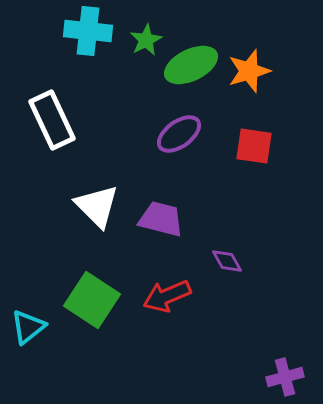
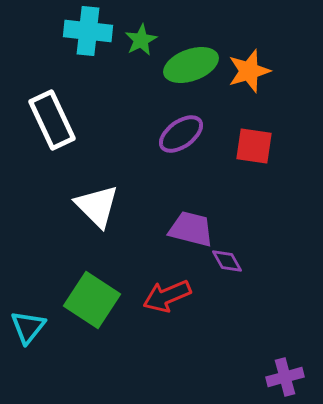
green star: moved 5 px left
green ellipse: rotated 6 degrees clockwise
purple ellipse: moved 2 px right
purple trapezoid: moved 30 px right, 10 px down
cyan triangle: rotated 12 degrees counterclockwise
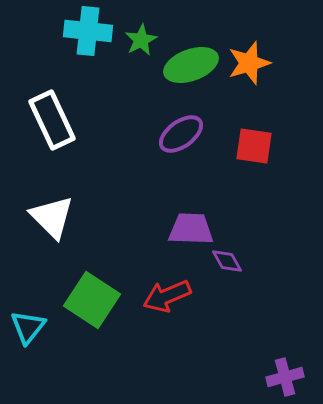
orange star: moved 8 px up
white triangle: moved 45 px left, 11 px down
purple trapezoid: rotated 12 degrees counterclockwise
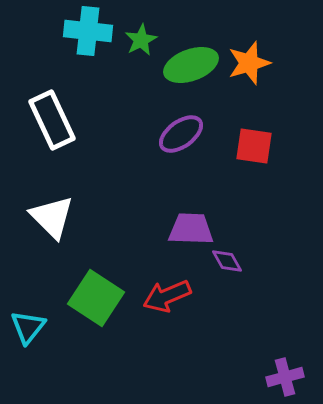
green square: moved 4 px right, 2 px up
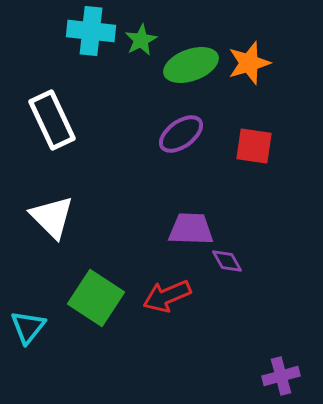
cyan cross: moved 3 px right
purple cross: moved 4 px left, 1 px up
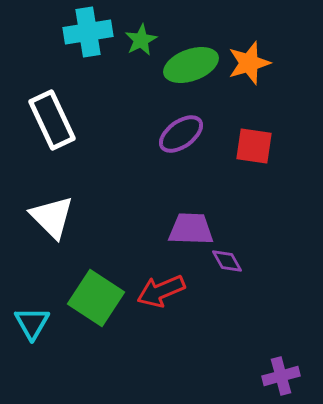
cyan cross: moved 3 px left, 1 px down; rotated 15 degrees counterclockwise
red arrow: moved 6 px left, 5 px up
cyan triangle: moved 4 px right, 4 px up; rotated 9 degrees counterclockwise
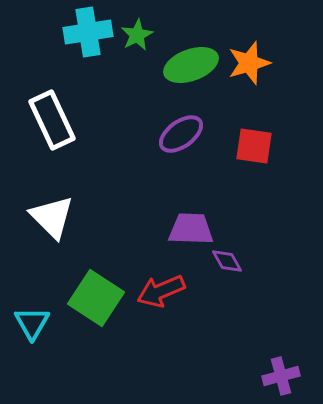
green star: moved 4 px left, 5 px up
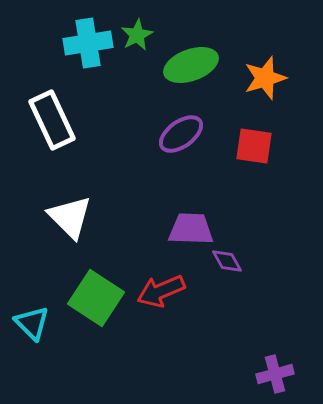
cyan cross: moved 11 px down
orange star: moved 16 px right, 15 px down
white triangle: moved 18 px right
cyan triangle: rotated 15 degrees counterclockwise
purple cross: moved 6 px left, 2 px up
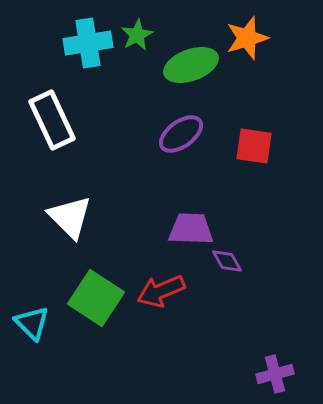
orange star: moved 18 px left, 40 px up
